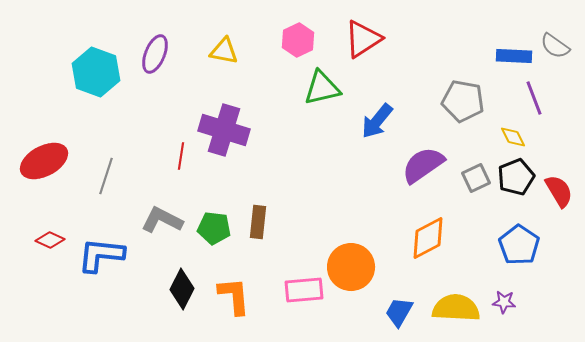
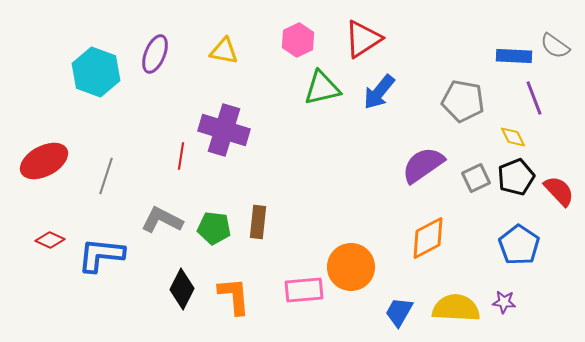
blue arrow: moved 2 px right, 29 px up
red semicircle: rotated 12 degrees counterclockwise
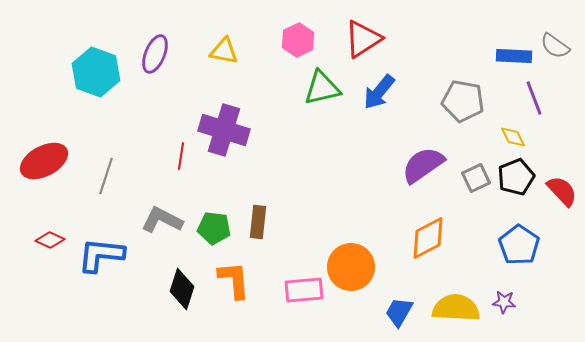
red semicircle: moved 3 px right
black diamond: rotated 9 degrees counterclockwise
orange L-shape: moved 16 px up
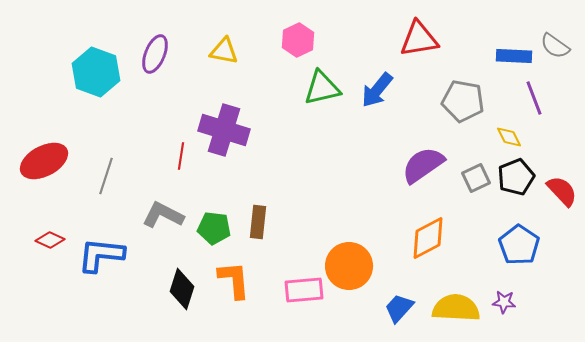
red triangle: moved 56 px right; rotated 24 degrees clockwise
blue arrow: moved 2 px left, 2 px up
yellow diamond: moved 4 px left
gray L-shape: moved 1 px right, 5 px up
orange circle: moved 2 px left, 1 px up
blue trapezoid: moved 4 px up; rotated 12 degrees clockwise
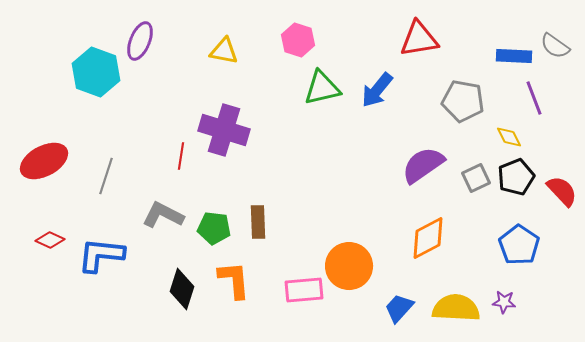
pink hexagon: rotated 16 degrees counterclockwise
purple ellipse: moved 15 px left, 13 px up
brown rectangle: rotated 8 degrees counterclockwise
